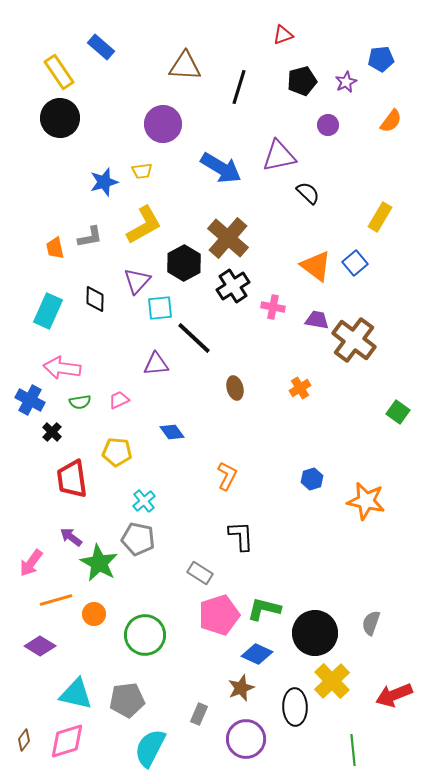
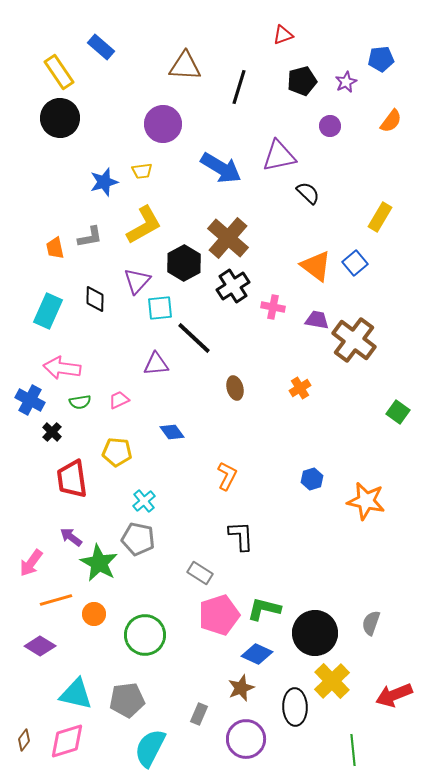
purple circle at (328, 125): moved 2 px right, 1 px down
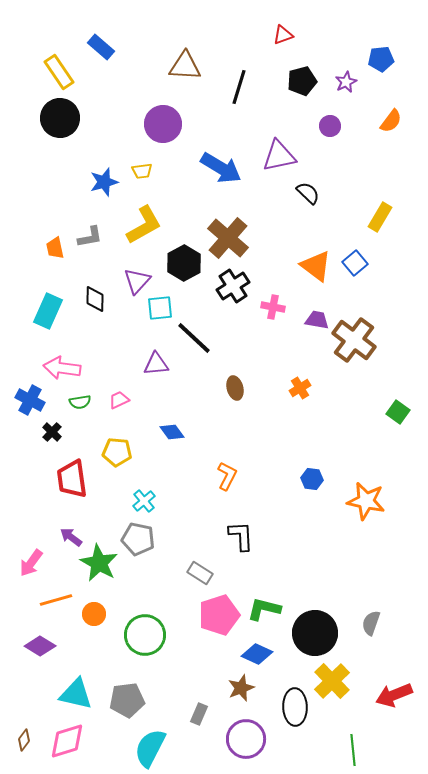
blue hexagon at (312, 479): rotated 25 degrees clockwise
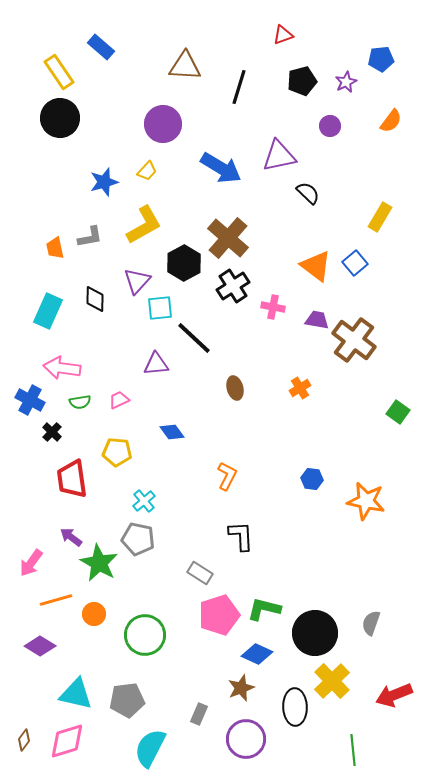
yellow trapezoid at (142, 171): moved 5 px right; rotated 40 degrees counterclockwise
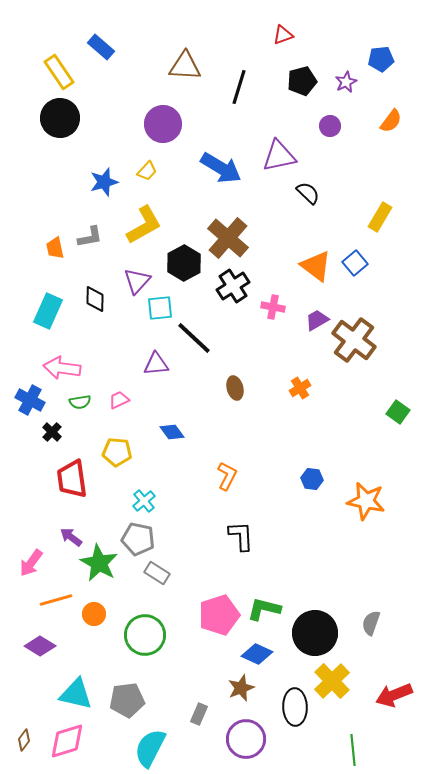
purple trapezoid at (317, 320): rotated 40 degrees counterclockwise
gray rectangle at (200, 573): moved 43 px left
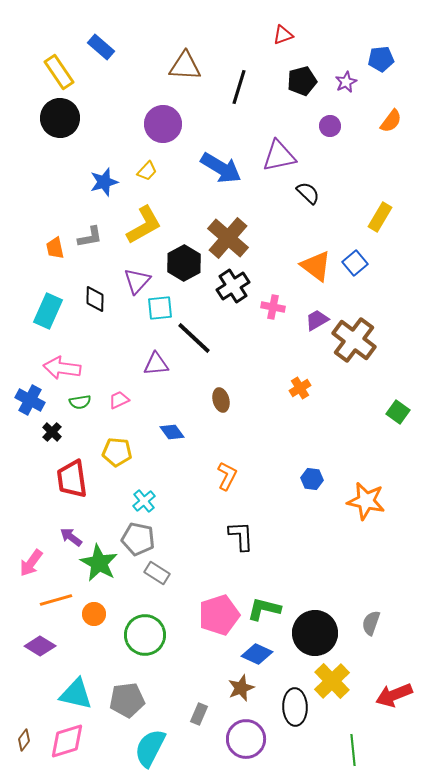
brown ellipse at (235, 388): moved 14 px left, 12 px down
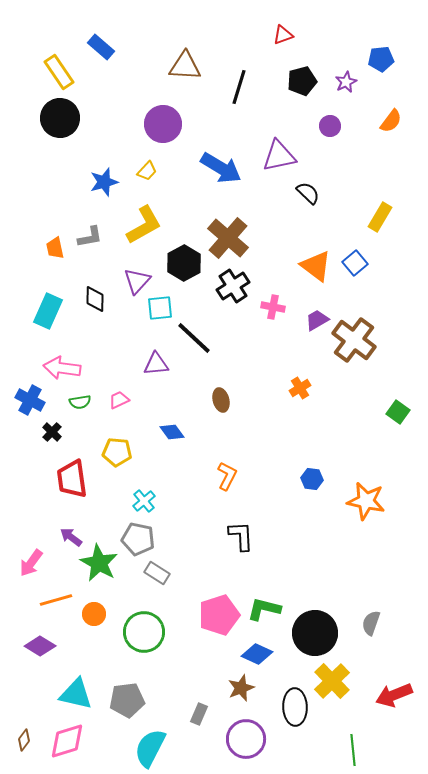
green circle at (145, 635): moved 1 px left, 3 px up
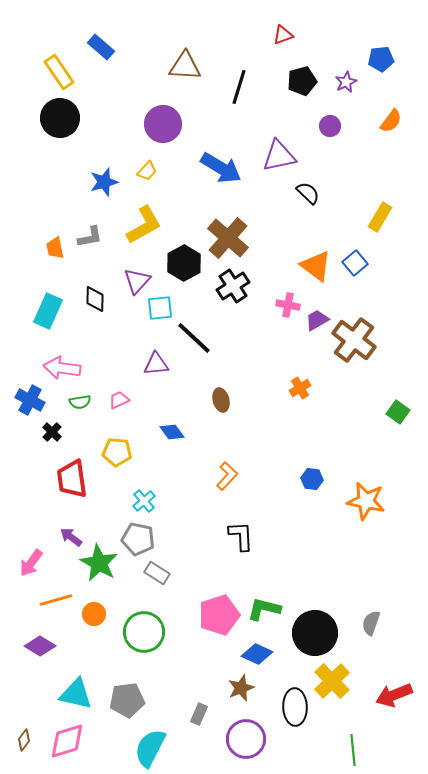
pink cross at (273, 307): moved 15 px right, 2 px up
orange L-shape at (227, 476): rotated 16 degrees clockwise
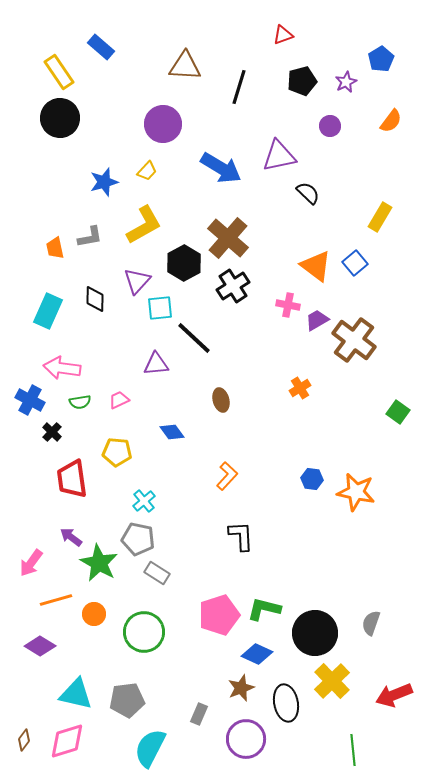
blue pentagon at (381, 59): rotated 25 degrees counterclockwise
orange star at (366, 501): moved 10 px left, 9 px up
black ellipse at (295, 707): moved 9 px left, 4 px up; rotated 9 degrees counterclockwise
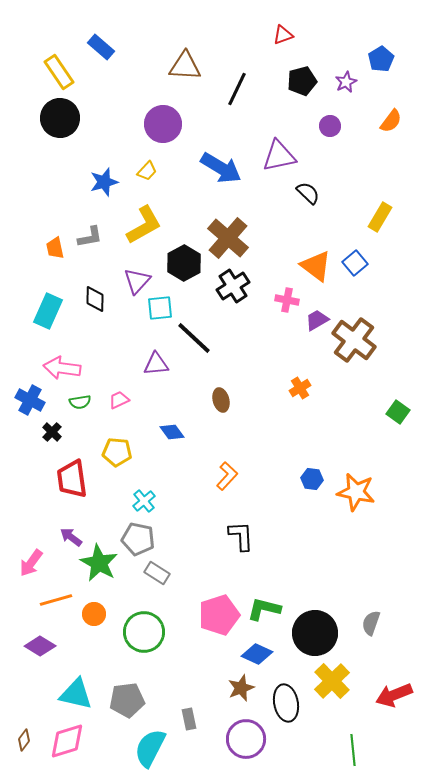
black line at (239, 87): moved 2 px left, 2 px down; rotated 8 degrees clockwise
pink cross at (288, 305): moved 1 px left, 5 px up
gray rectangle at (199, 714): moved 10 px left, 5 px down; rotated 35 degrees counterclockwise
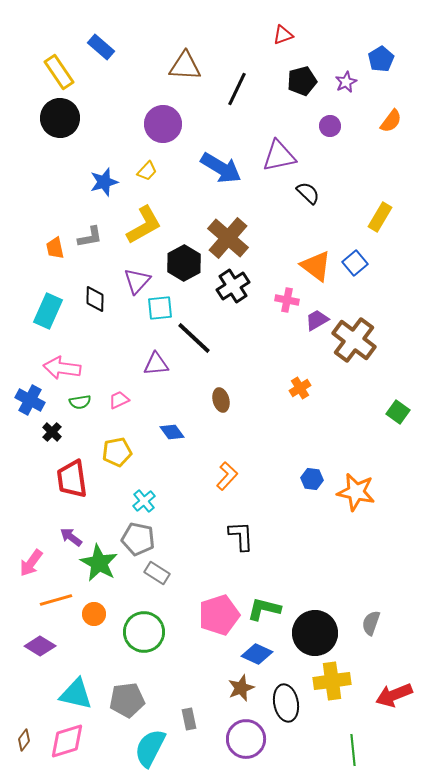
yellow pentagon at (117, 452): rotated 16 degrees counterclockwise
yellow cross at (332, 681): rotated 36 degrees clockwise
